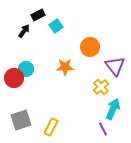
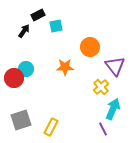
cyan square: rotated 24 degrees clockwise
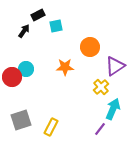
purple triangle: rotated 35 degrees clockwise
red circle: moved 2 px left, 1 px up
purple line: moved 3 px left; rotated 64 degrees clockwise
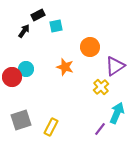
orange star: rotated 18 degrees clockwise
cyan arrow: moved 4 px right, 4 px down
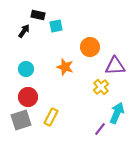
black rectangle: rotated 40 degrees clockwise
purple triangle: rotated 30 degrees clockwise
red circle: moved 16 px right, 20 px down
yellow rectangle: moved 10 px up
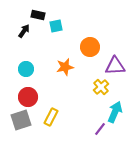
orange star: rotated 30 degrees counterclockwise
cyan arrow: moved 2 px left, 1 px up
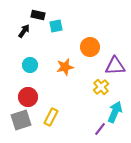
cyan circle: moved 4 px right, 4 px up
